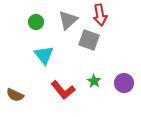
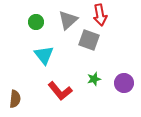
green star: moved 2 px up; rotated 24 degrees clockwise
red L-shape: moved 3 px left, 1 px down
brown semicircle: moved 4 px down; rotated 108 degrees counterclockwise
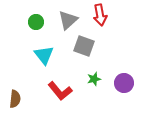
gray square: moved 5 px left, 6 px down
